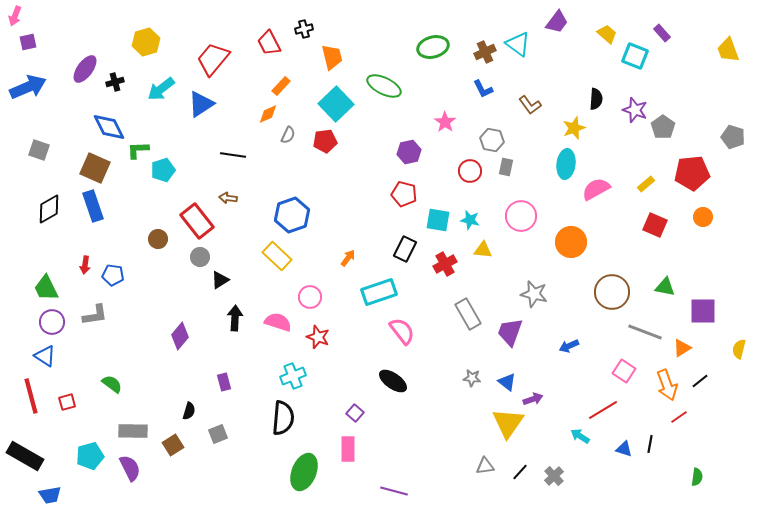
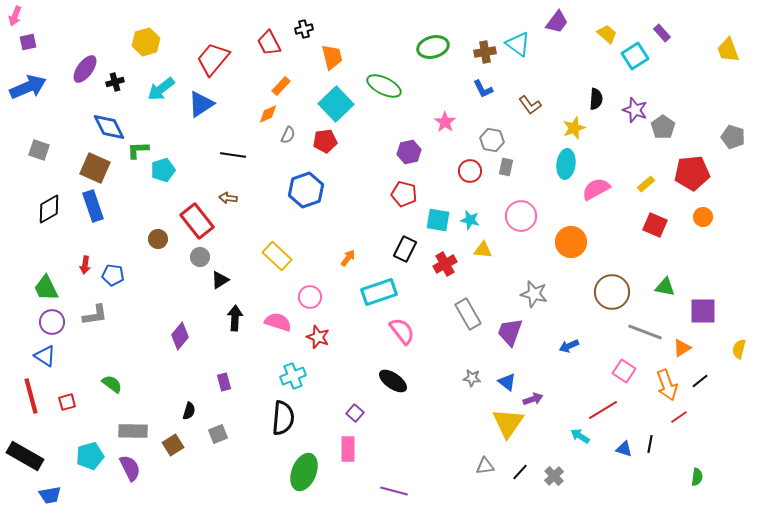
brown cross at (485, 52): rotated 15 degrees clockwise
cyan square at (635, 56): rotated 36 degrees clockwise
blue hexagon at (292, 215): moved 14 px right, 25 px up
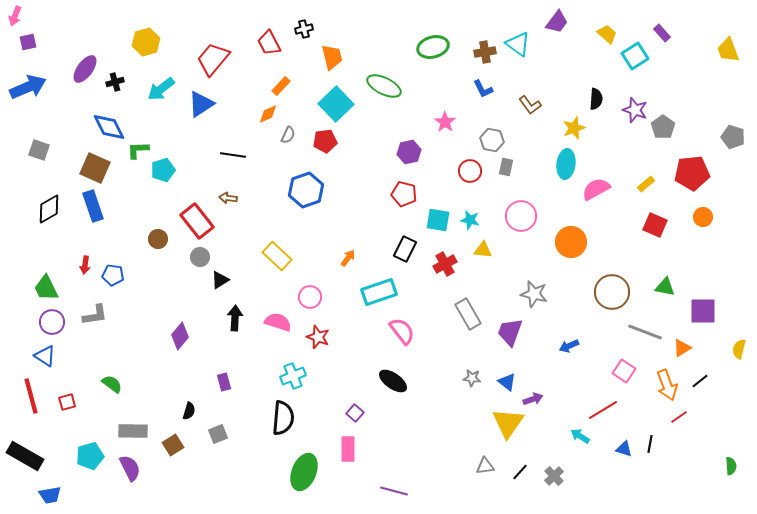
green semicircle at (697, 477): moved 34 px right, 11 px up; rotated 12 degrees counterclockwise
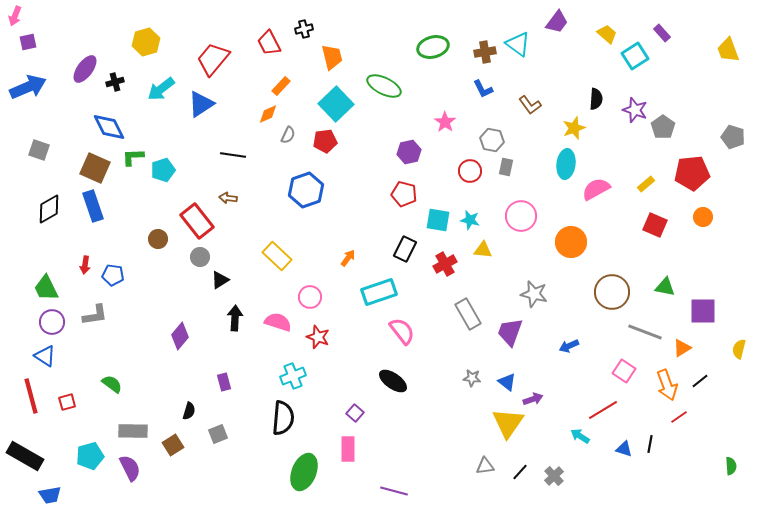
green L-shape at (138, 150): moved 5 px left, 7 px down
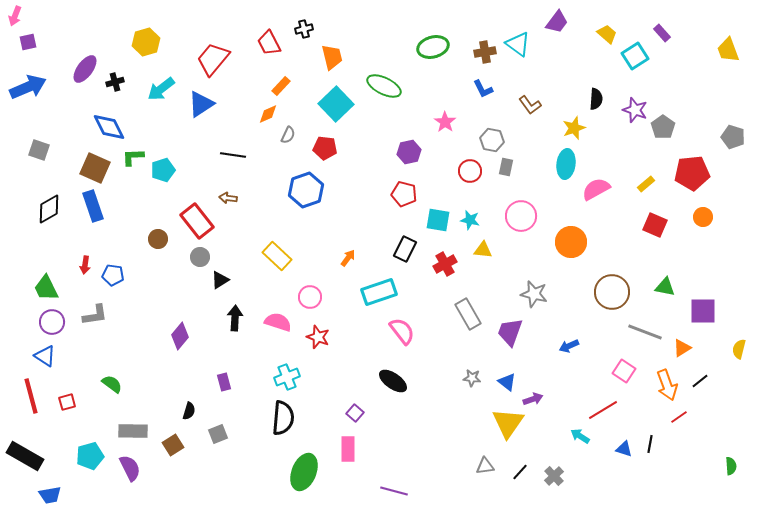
red pentagon at (325, 141): moved 7 px down; rotated 15 degrees clockwise
cyan cross at (293, 376): moved 6 px left, 1 px down
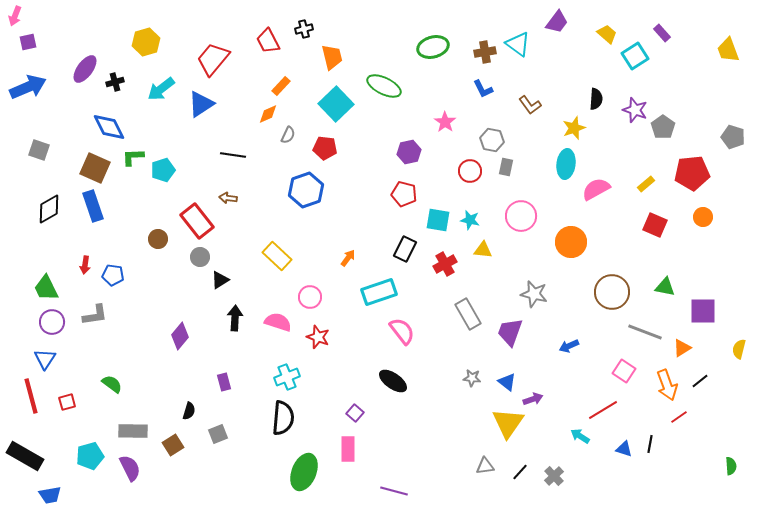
red trapezoid at (269, 43): moved 1 px left, 2 px up
blue triangle at (45, 356): moved 3 px down; rotated 30 degrees clockwise
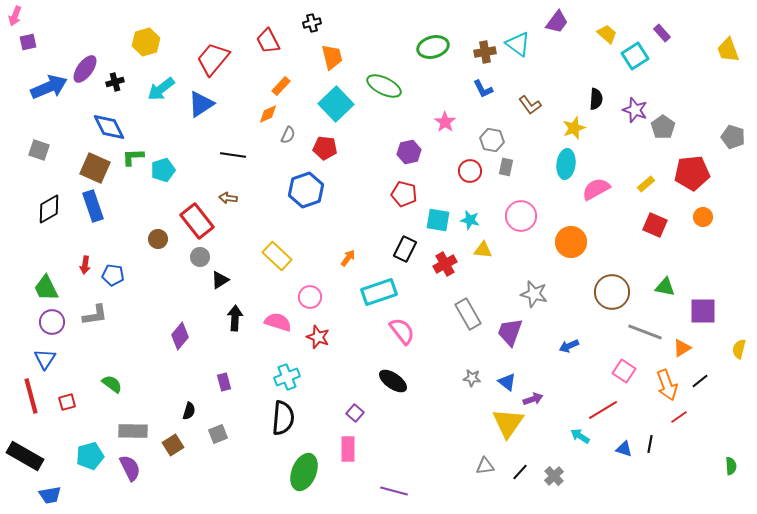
black cross at (304, 29): moved 8 px right, 6 px up
blue arrow at (28, 87): moved 21 px right
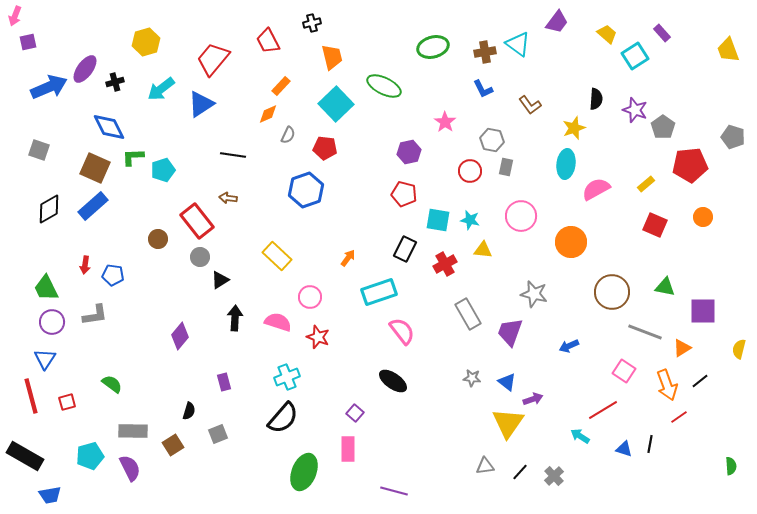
red pentagon at (692, 173): moved 2 px left, 8 px up
blue rectangle at (93, 206): rotated 68 degrees clockwise
black semicircle at (283, 418): rotated 36 degrees clockwise
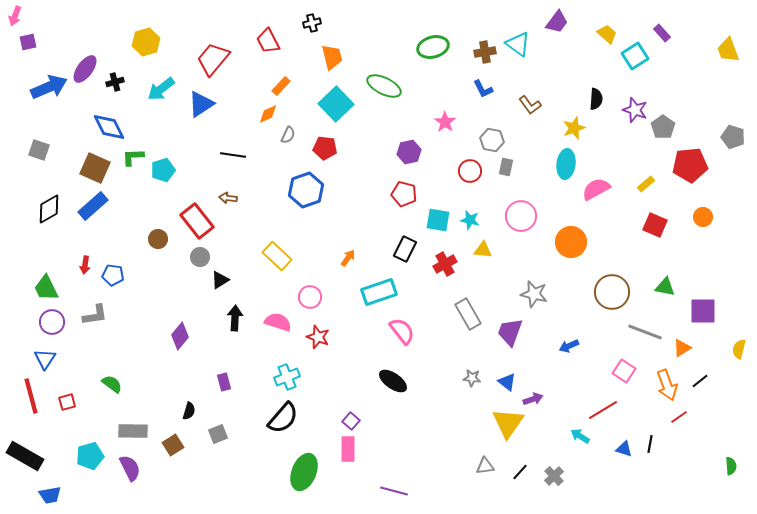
purple square at (355, 413): moved 4 px left, 8 px down
